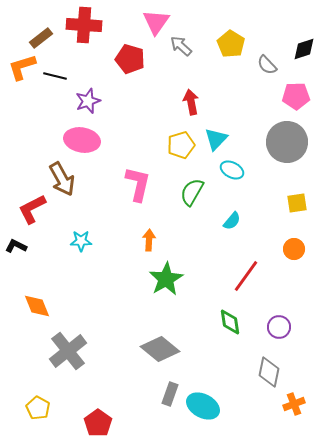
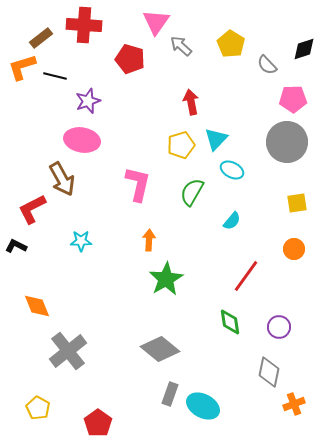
pink pentagon at (296, 96): moved 3 px left, 3 px down
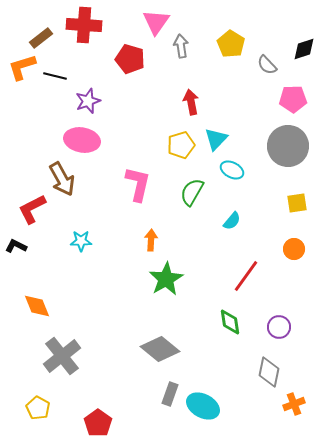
gray arrow at (181, 46): rotated 40 degrees clockwise
gray circle at (287, 142): moved 1 px right, 4 px down
orange arrow at (149, 240): moved 2 px right
gray cross at (68, 351): moved 6 px left, 5 px down
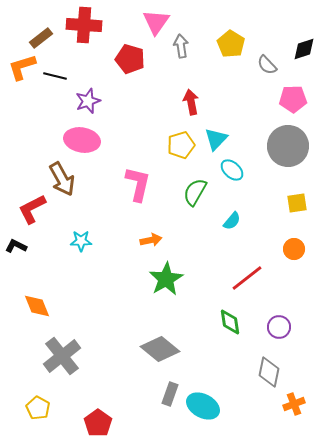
cyan ellipse at (232, 170): rotated 15 degrees clockwise
green semicircle at (192, 192): moved 3 px right
orange arrow at (151, 240): rotated 75 degrees clockwise
red line at (246, 276): moved 1 px right, 2 px down; rotated 16 degrees clockwise
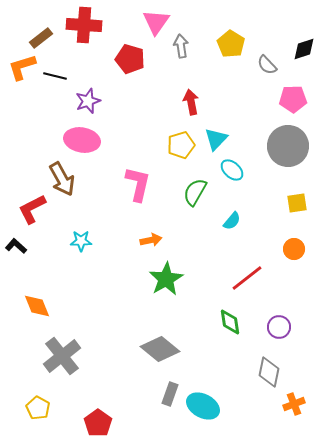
black L-shape at (16, 246): rotated 15 degrees clockwise
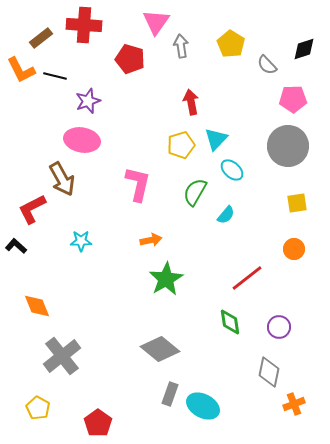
orange L-shape at (22, 67): moved 1 px left, 3 px down; rotated 100 degrees counterclockwise
cyan semicircle at (232, 221): moved 6 px left, 6 px up
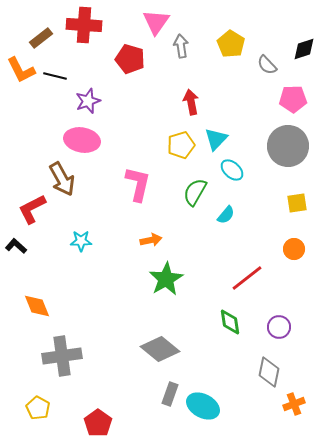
gray cross at (62, 356): rotated 30 degrees clockwise
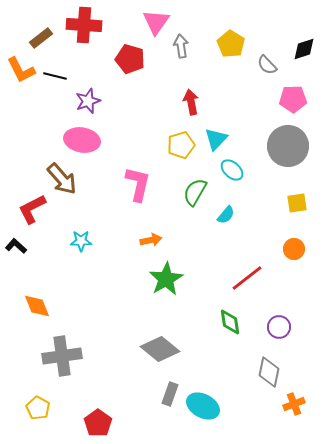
brown arrow at (62, 179): rotated 12 degrees counterclockwise
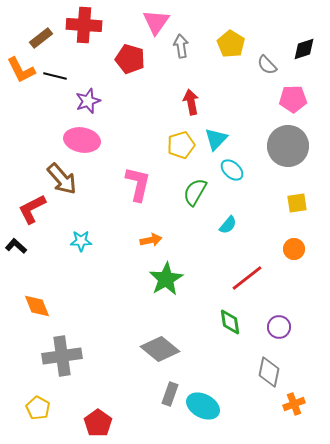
cyan semicircle at (226, 215): moved 2 px right, 10 px down
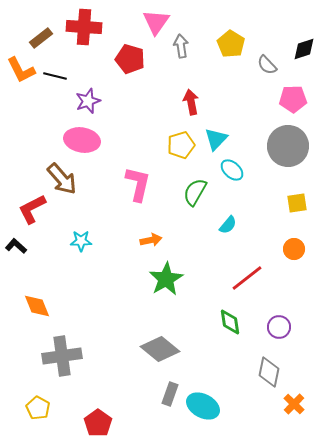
red cross at (84, 25): moved 2 px down
orange cross at (294, 404): rotated 25 degrees counterclockwise
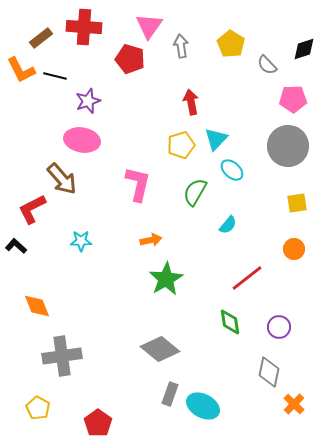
pink triangle at (156, 22): moved 7 px left, 4 px down
